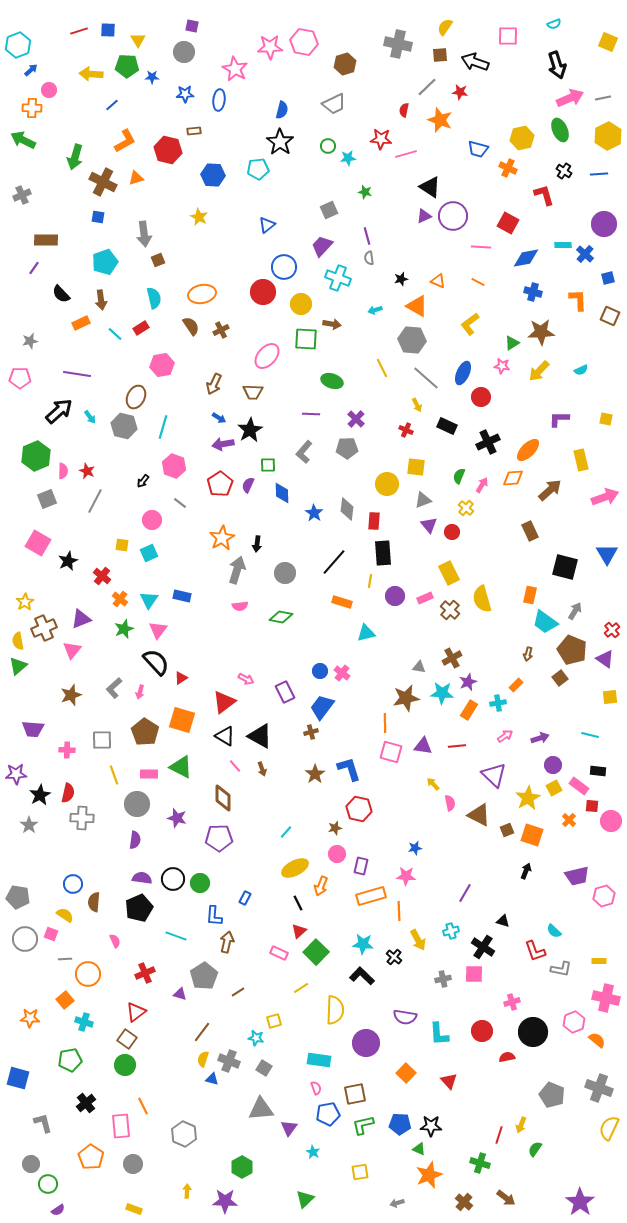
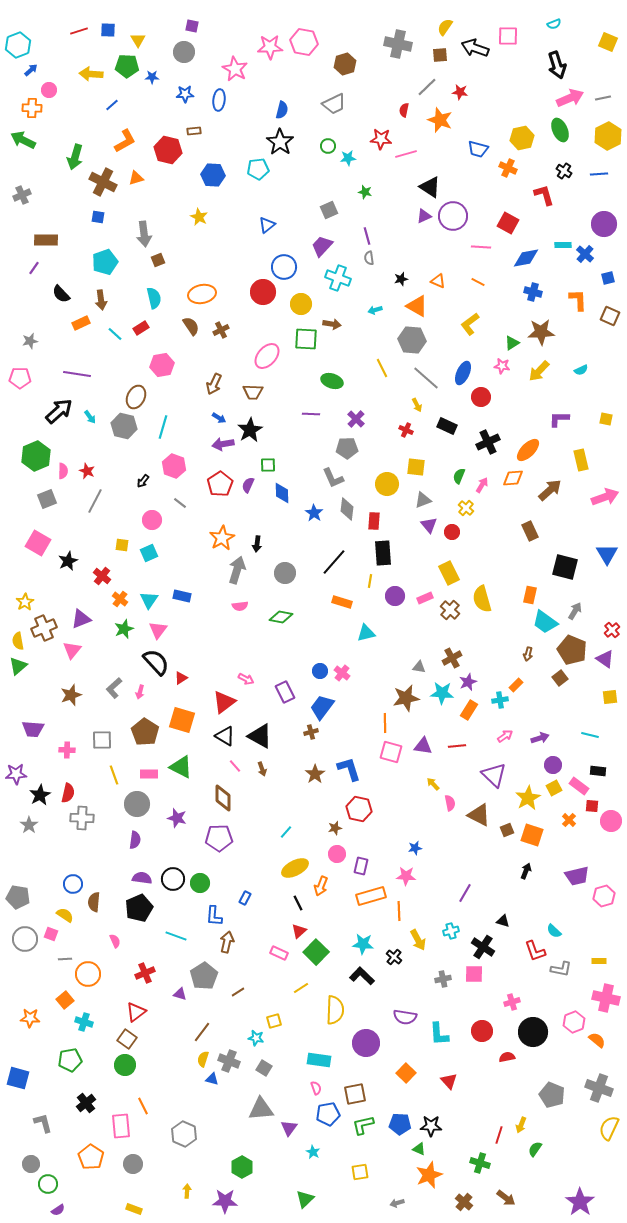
black arrow at (475, 62): moved 14 px up
gray L-shape at (304, 452): moved 29 px right, 26 px down; rotated 65 degrees counterclockwise
cyan cross at (498, 703): moved 2 px right, 3 px up
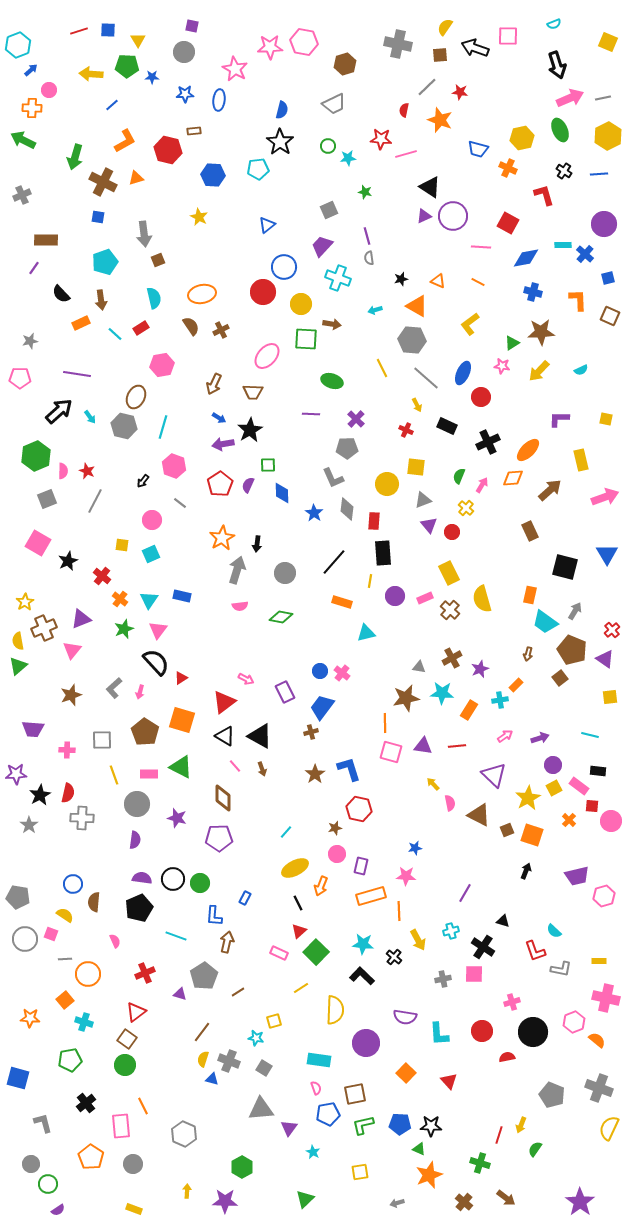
cyan square at (149, 553): moved 2 px right, 1 px down
purple star at (468, 682): moved 12 px right, 13 px up
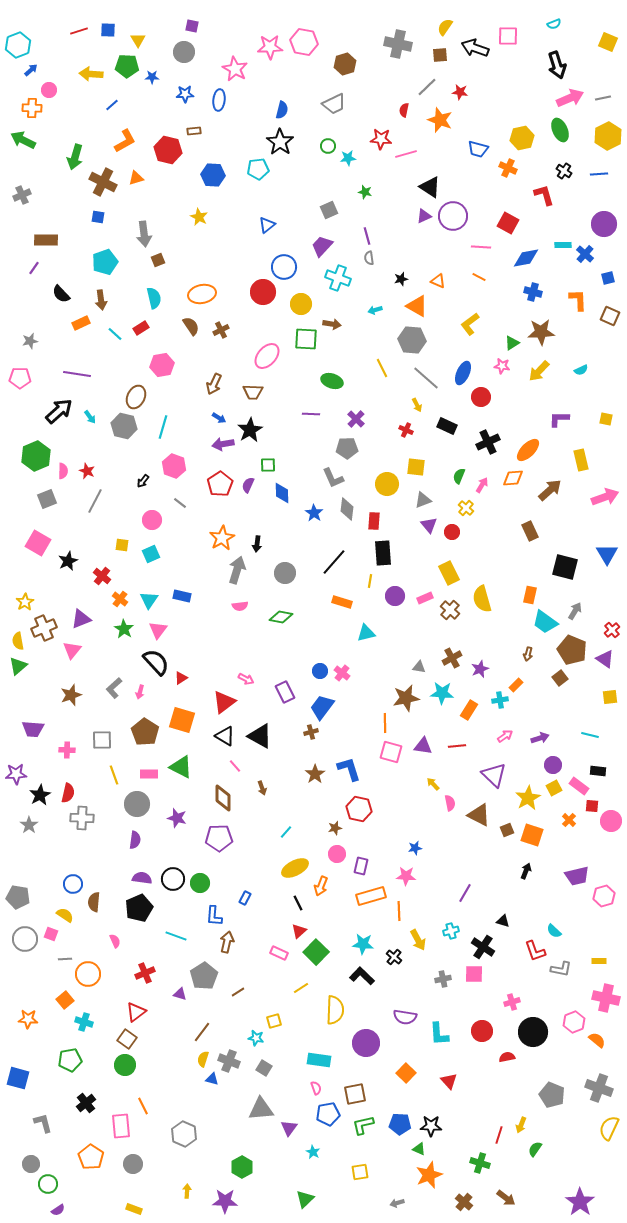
orange line at (478, 282): moved 1 px right, 5 px up
green star at (124, 629): rotated 18 degrees counterclockwise
brown arrow at (262, 769): moved 19 px down
orange star at (30, 1018): moved 2 px left, 1 px down
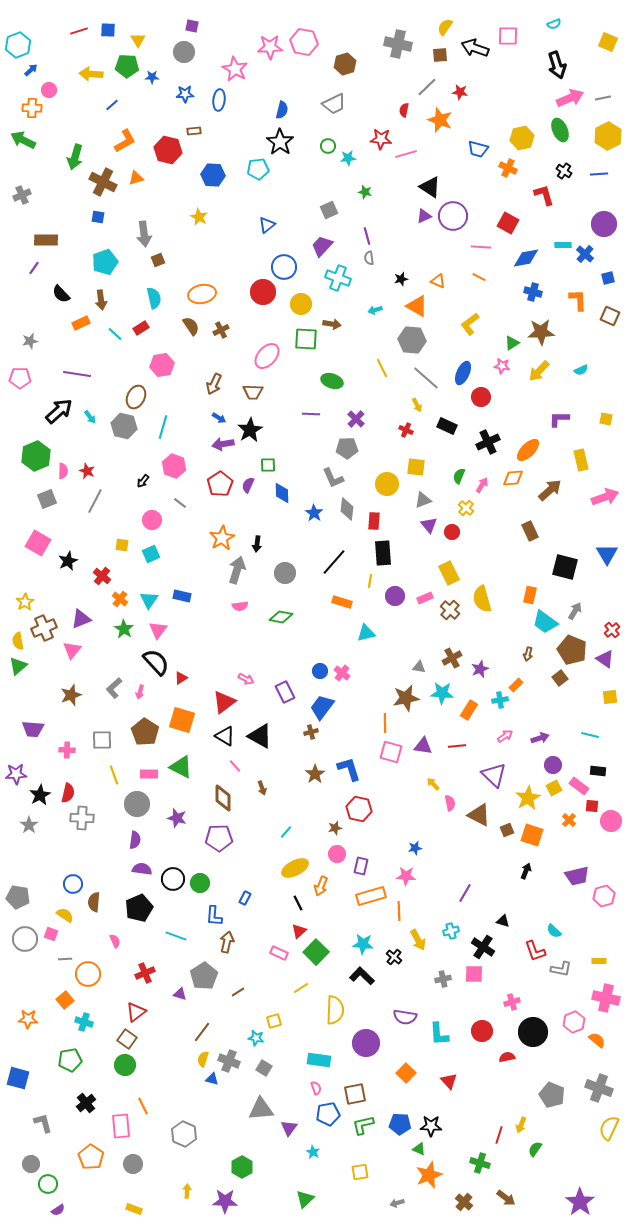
purple semicircle at (142, 878): moved 9 px up
